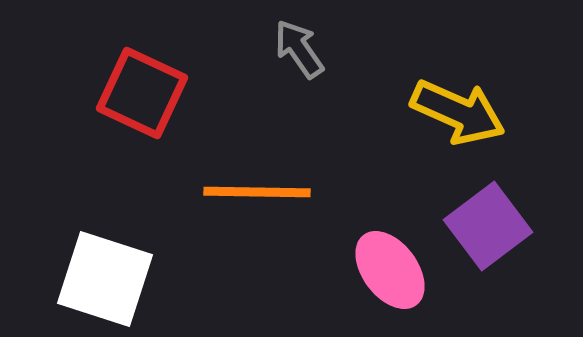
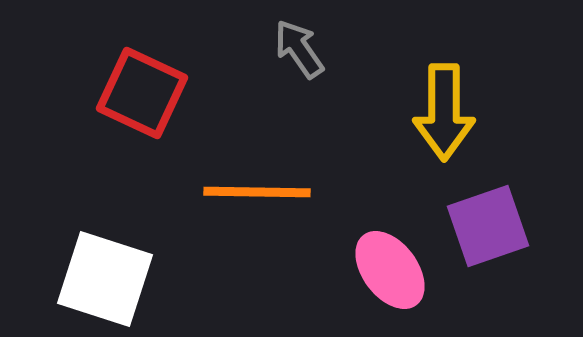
yellow arrow: moved 14 px left; rotated 66 degrees clockwise
purple square: rotated 18 degrees clockwise
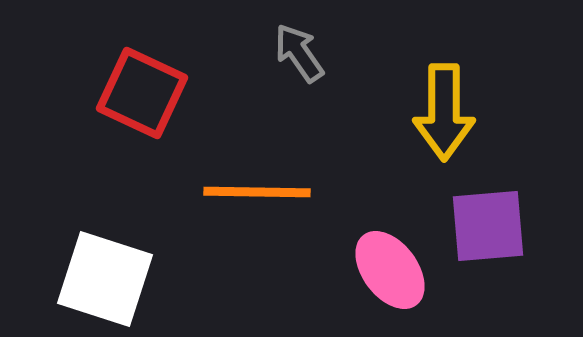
gray arrow: moved 4 px down
purple square: rotated 14 degrees clockwise
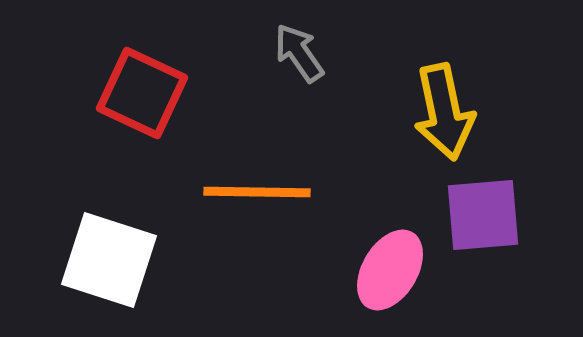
yellow arrow: rotated 12 degrees counterclockwise
purple square: moved 5 px left, 11 px up
pink ellipse: rotated 68 degrees clockwise
white square: moved 4 px right, 19 px up
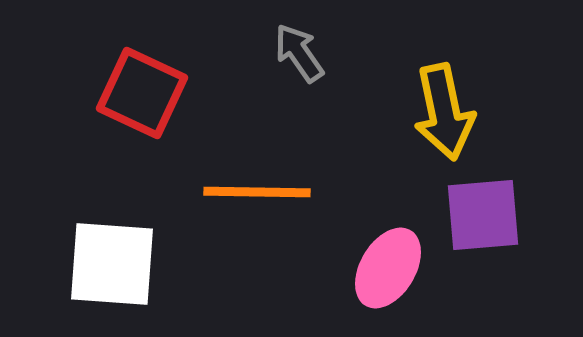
white square: moved 3 px right, 4 px down; rotated 14 degrees counterclockwise
pink ellipse: moved 2 px left, 2 px up
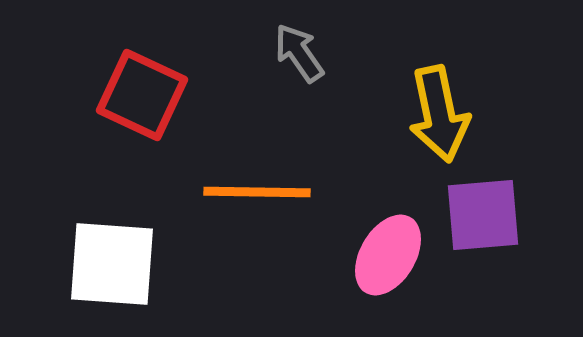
red square: moved 2 px down
yellow arrow: moved 5 px left, 2 px down
pink ellipse: moved 13 px up
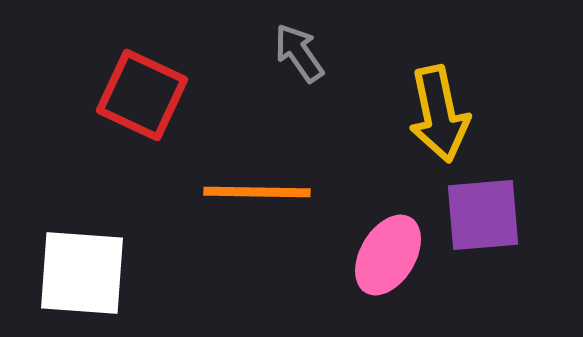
white square: moved 30 px left, 9 px down
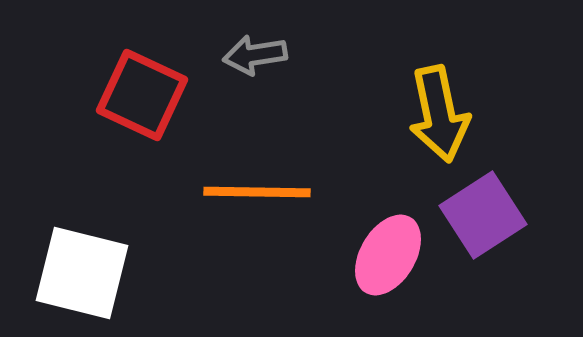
gray arrow: moved 44 px left, 2 px down; rotated 64 degrees counterclockwise
purple square: rotated 28 degrees counterclockwise
white square: rotated 10 degrees clockwise
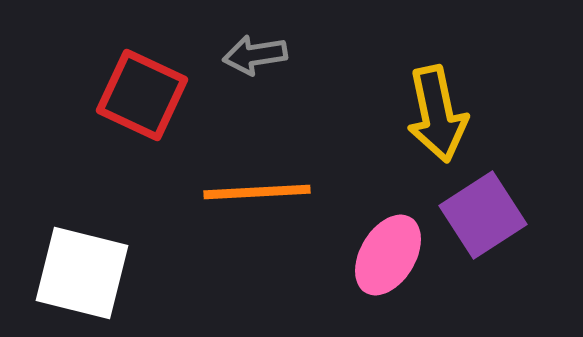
yellow arrow: moved 2 px left
orange line: rotated 4 degrees counterclockwise
